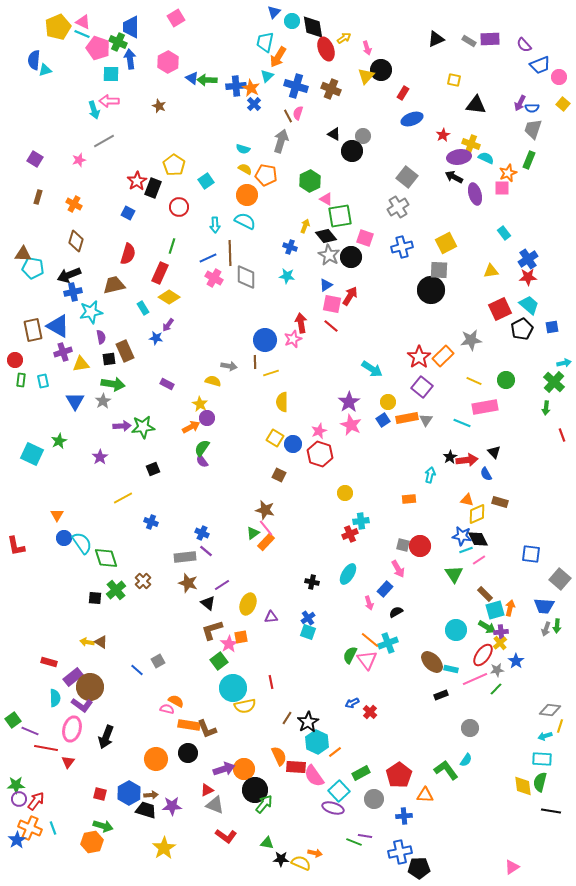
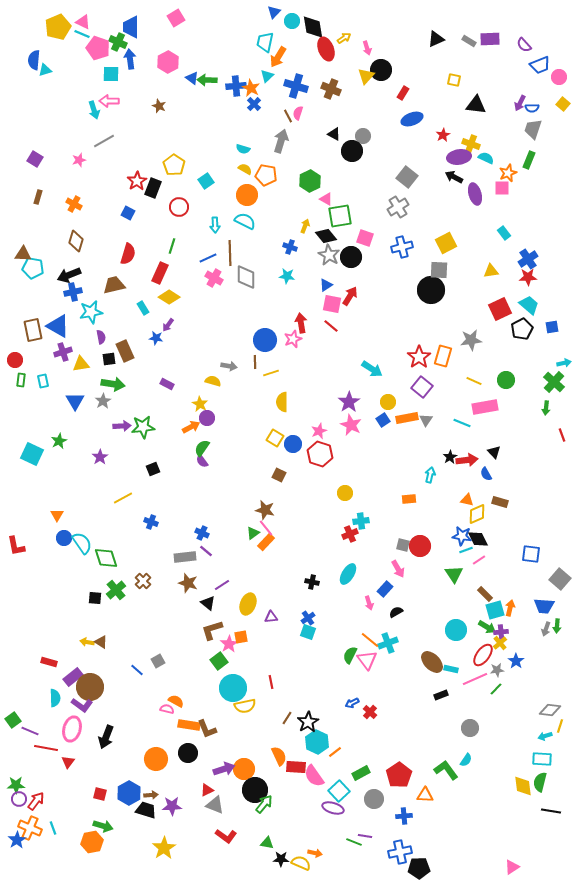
orange rectangle at (443, 356): rotated 30 degrees counterclockwise
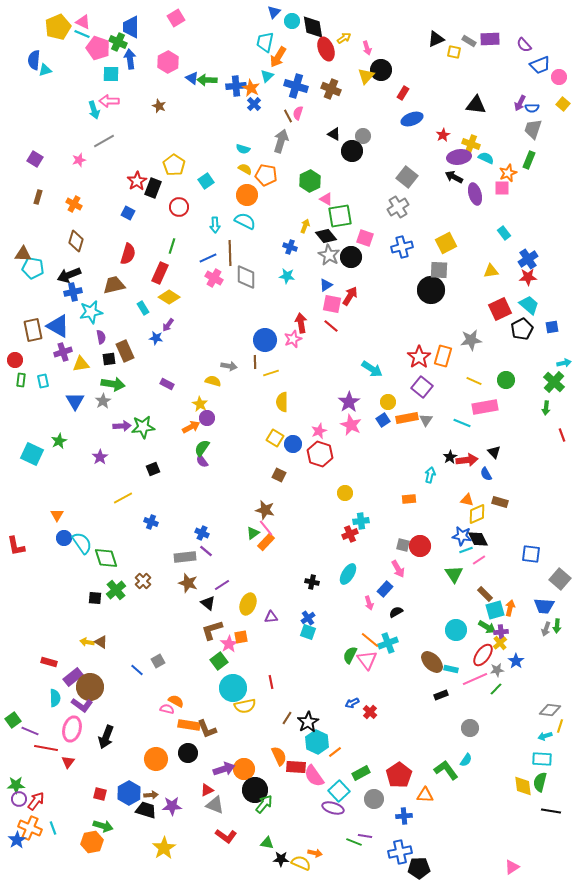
yellow square at (454, 80): moved 28 px up
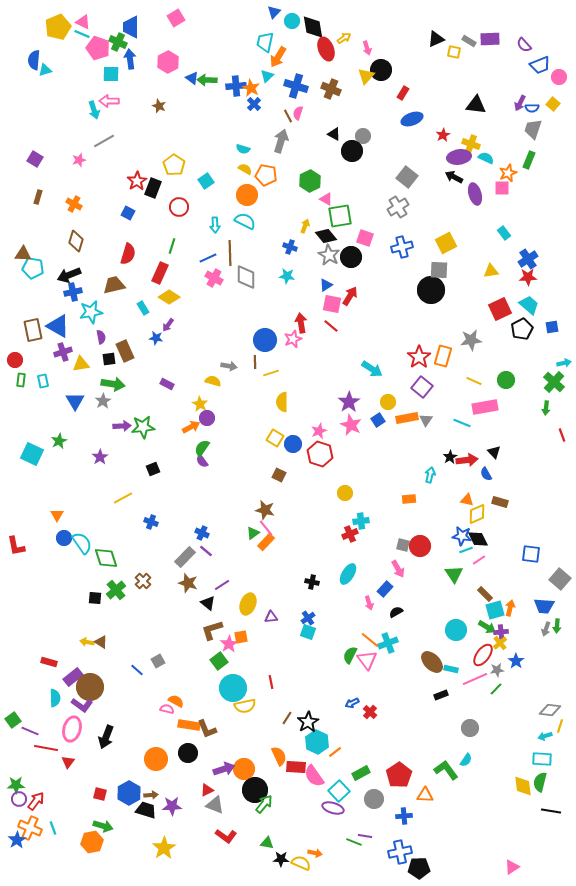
yellow square at (563, 104): moved 10 px left
blue square at (383, 420): moved 5 px left
gray rectangle at (185, 557): rotated 40 degrees counterclockwise
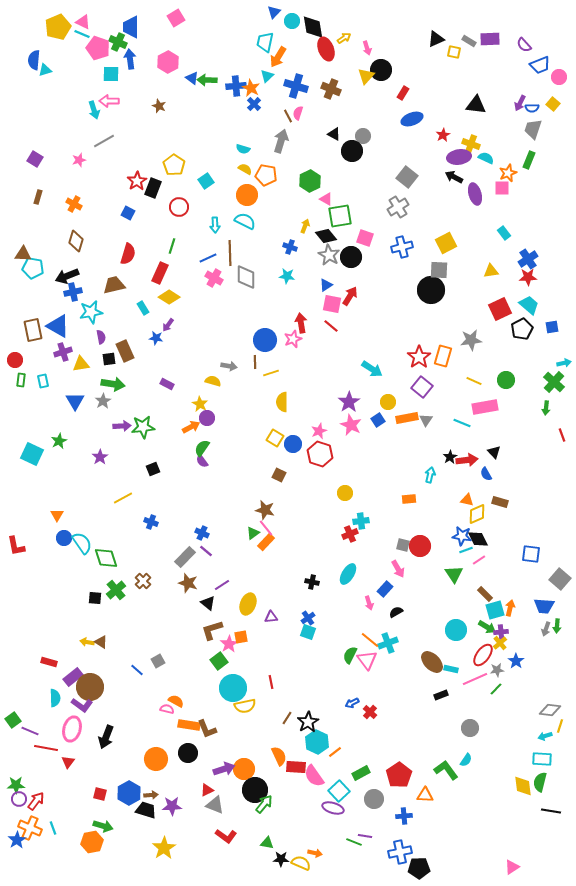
black arrow at (69, 275): moved 2 px left, 1 px down
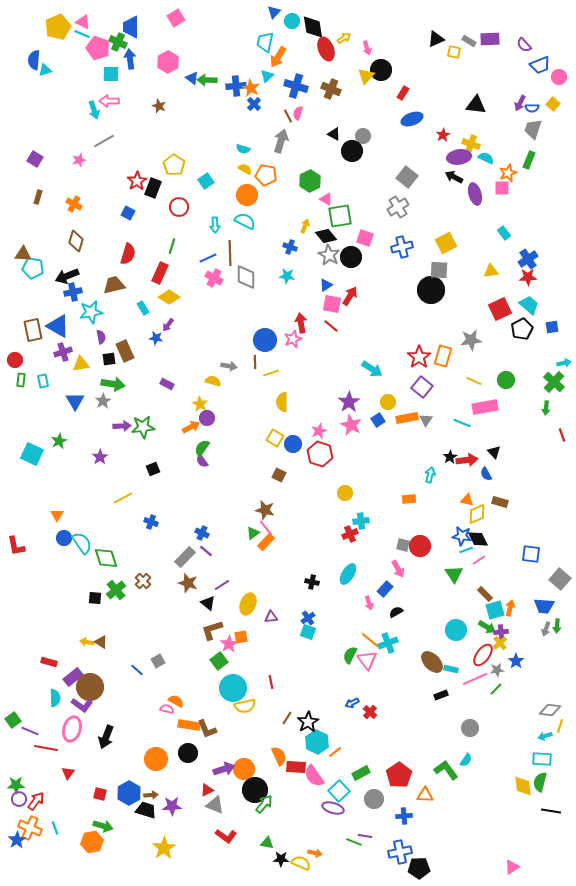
red triangle at (68, 762): moved 11 px down
cyan line at (53, 828): moved 2 px right
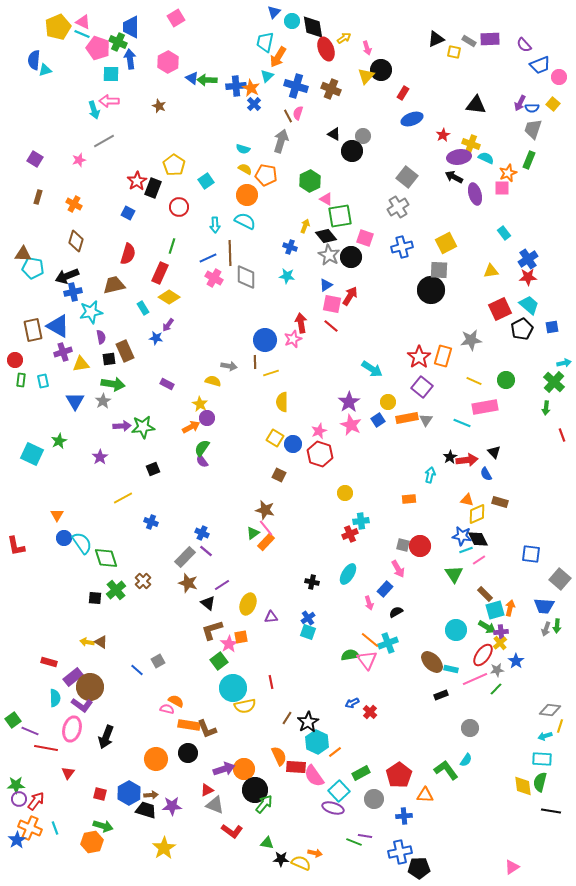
green semicircle at (350, 655): rotated 54 degrees clockwise
red L-shape at (226, 836): moved 6 px right, 5 px up
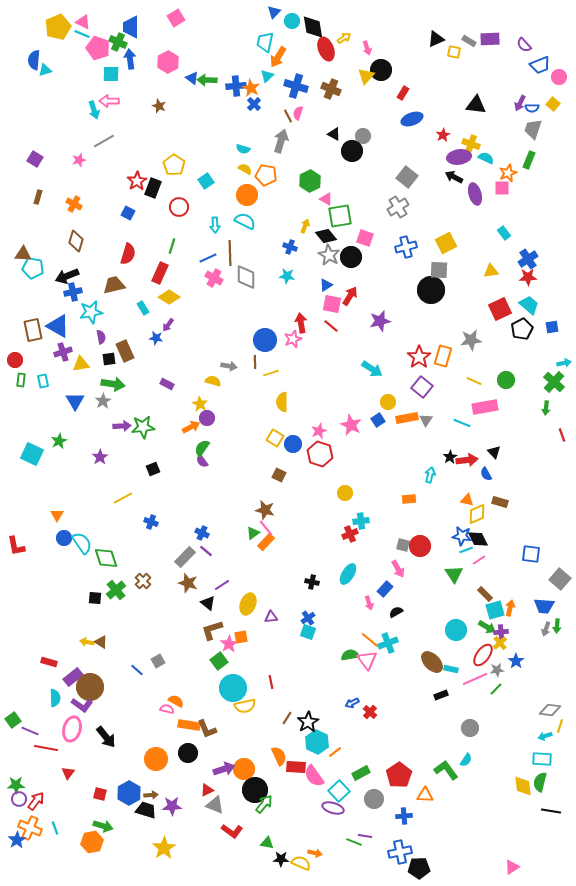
blue cross at (402, 247): moved 4 px right
purple star at (349, 402): moved 31 px right, 81 px up; rotated 20 degrees clockwise
black arrow at (106, 737): rotated 60 degrees counterclockwise
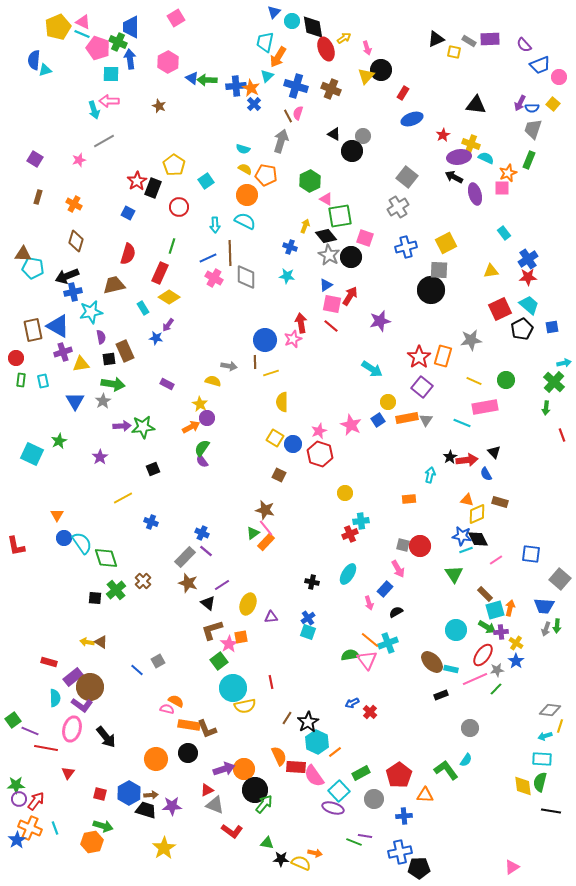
red circle at (15, 360): moved 1 px right, 2 px up
pink line at (479, 560): moved 17 px right
yellow cross at (500, 643): moved 16 px right; rotated 16 degrees counterclockwise
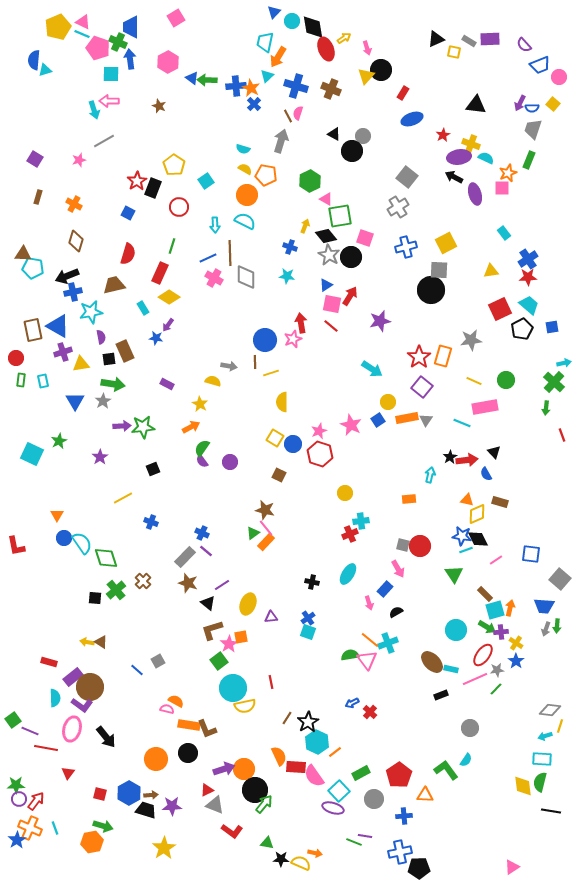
purple circle at (207, 418): moved 23 px right, 44 px down
